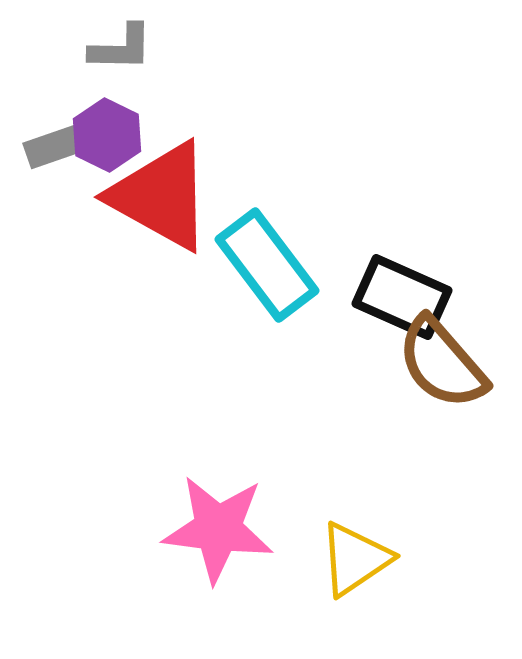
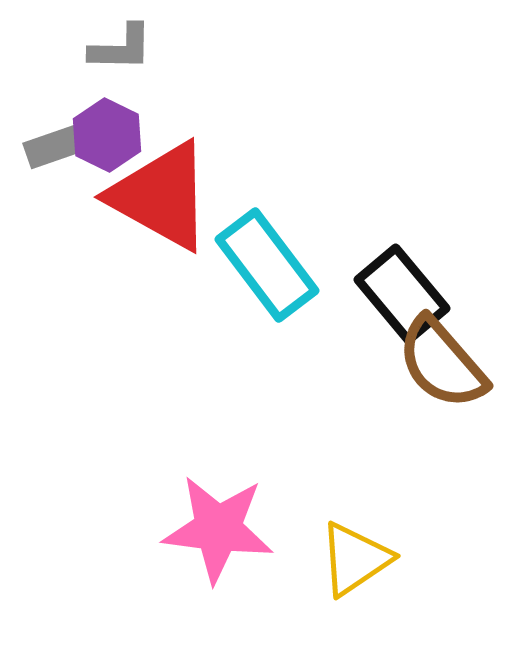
black rectangle: moved 3 px up; rotated 26 degrees clockwise
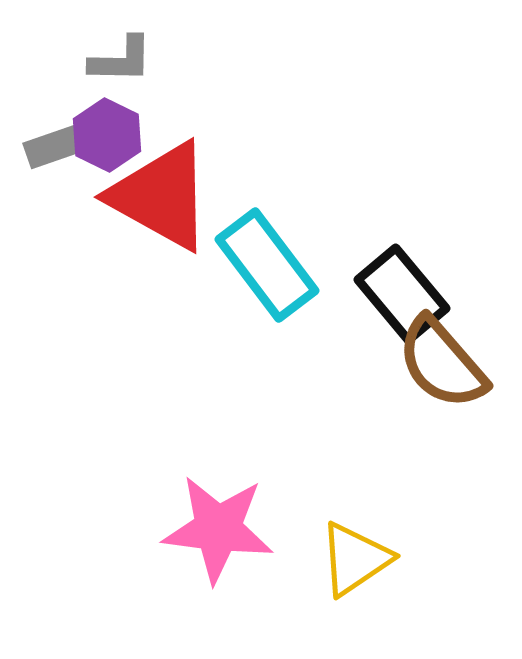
gray L-shape: moved 12 px down
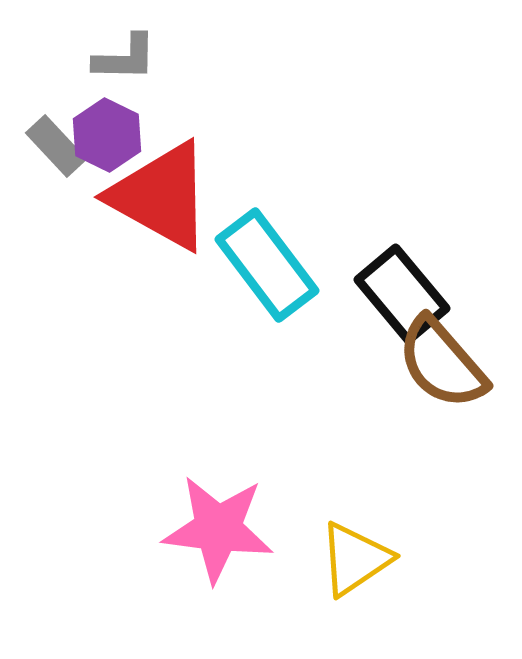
gray L-shape: moved 4 px right, 2 px up
gray rectangle: rotated 66 degrees clockwise
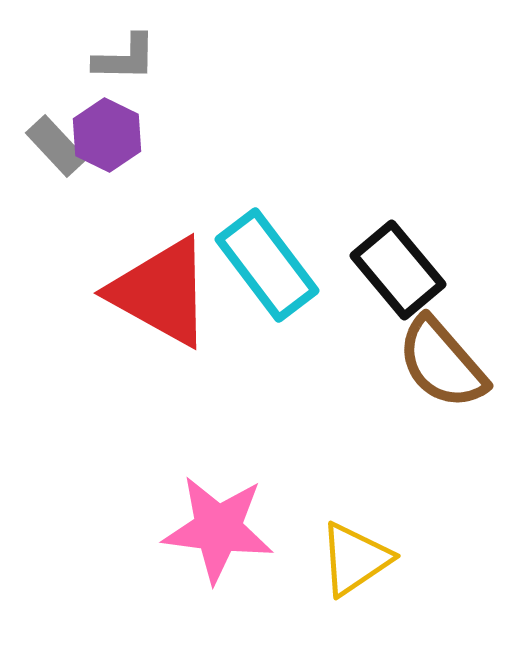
red triangle: moved 96 px down
black rectangle: moved 4 px left, 24 px up
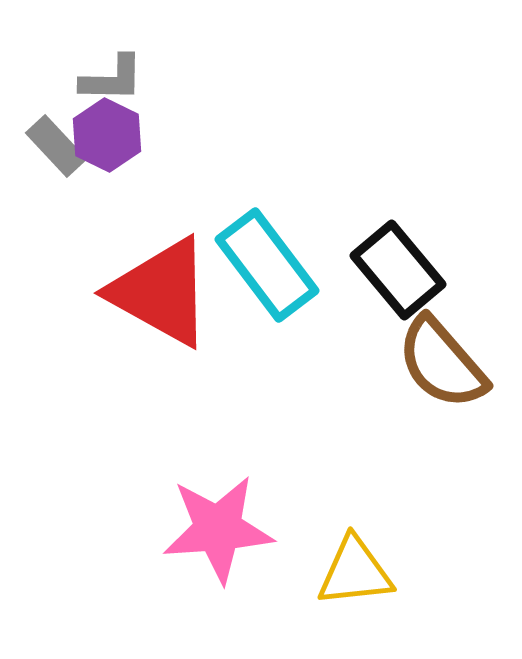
gray L-shape: moved 13 px left, 21 px down
pink star: rotated 11 degrees counterclockwise
yellow triangle: moved 13 px down; rotated 28 degrees clockwise
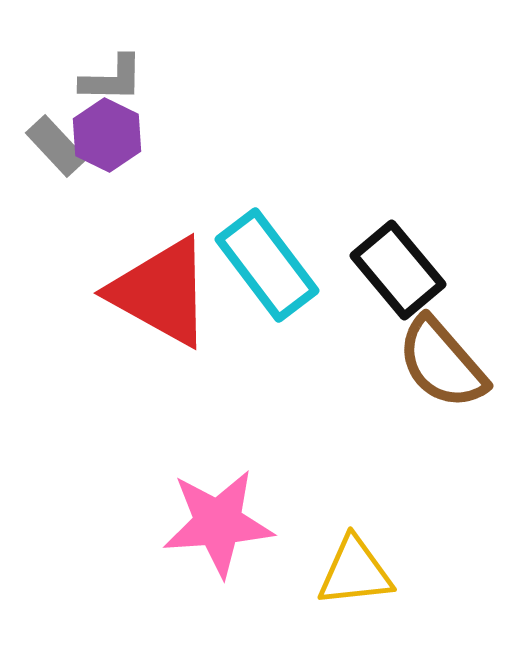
pink star: moved 6 px up
